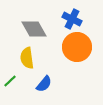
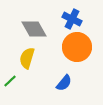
yellow semicircle: rotated 25 degrees clockwise
blue semicircle: moved 20 px right, 1 px up
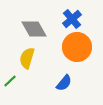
blue cross: rotated 24 degrees clockwise
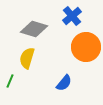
blue cross: moved 3 px up
gray diamond: rotated 44 degrees counterclockwise
orange circle: moved 9 px right
green line: rotated 24 degrees counterclockwise
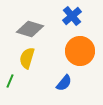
gray diamond: moved 4 px left
orange circle: moved 6 px left, 4 px down
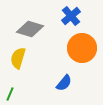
blue cross: moved 1 px left
orange circle: moved 2 px right, 3 px up
yellow semicircle: moved 9 px left
green line: moved 13 px down
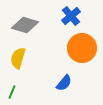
gray diamond: moved 5 px left, 4 px up
green line: moved 2 px right, 2 px up
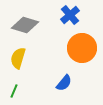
blue cross: moved 1 px left, 1 px up
green line: moved 2 px right, 1 px up
